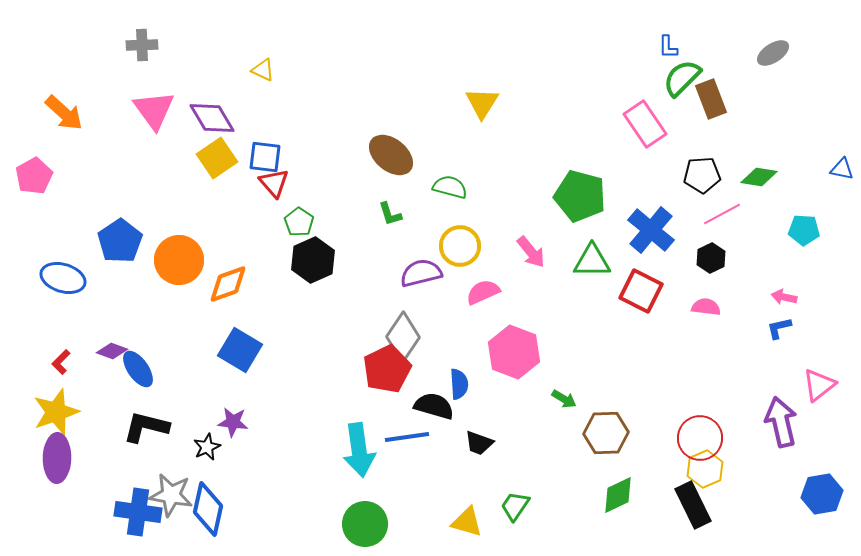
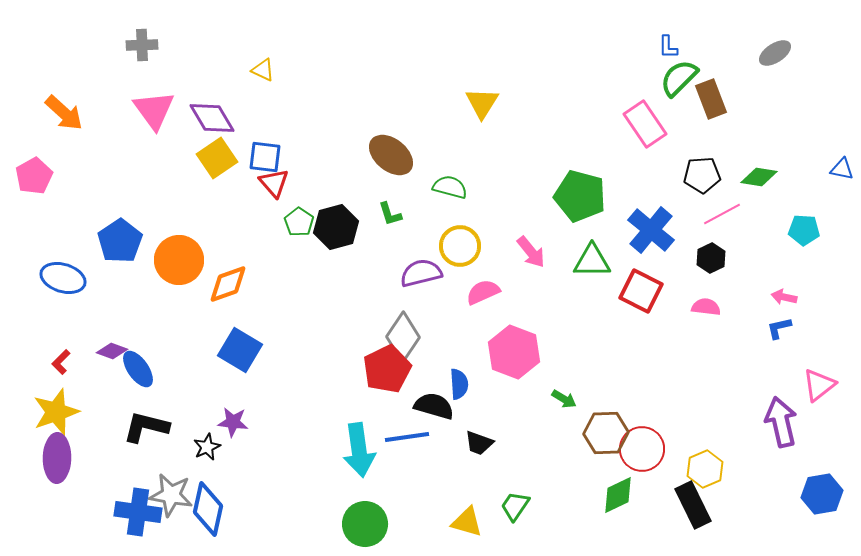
gray ellipse at (773, 53): moved 2 px right
green semicircle at (682, 78): moved 3 px left
black hexagon at (313, 260): moved 23 px right, 33 px up; rotated 9 degrees clockwise
red circle at (700, 438): moved 58 px left, 11 px down
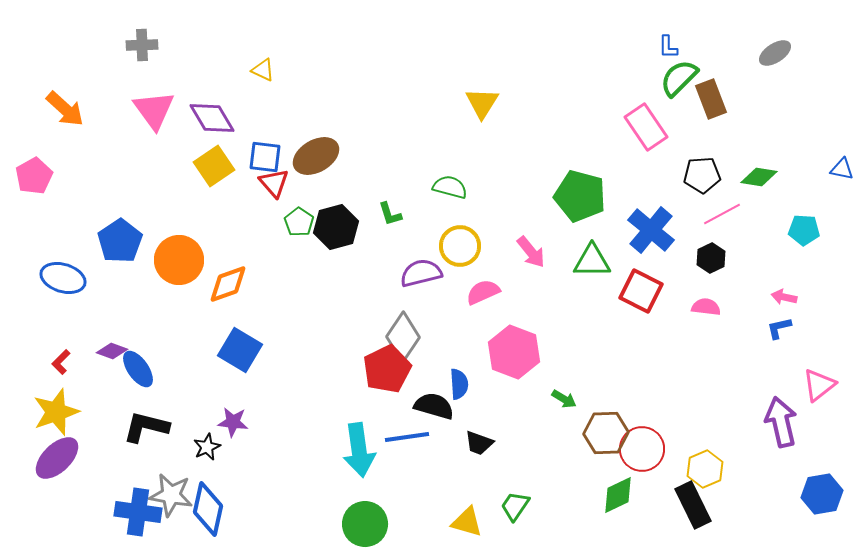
orange arrow at (64, 113): moved 1 px right, 4 px up
pink rectangle at (645, 124): moved 1 px right, 3 px down
brown ellipse at (391, 155): moved 75 px left, 1 px down; rotated 69 degrees counterclockwise
yellow square at (217, 158): moved 3 px left, 8 px down
purple ellipse at (57, 458): rotated 45 degrees clockwise
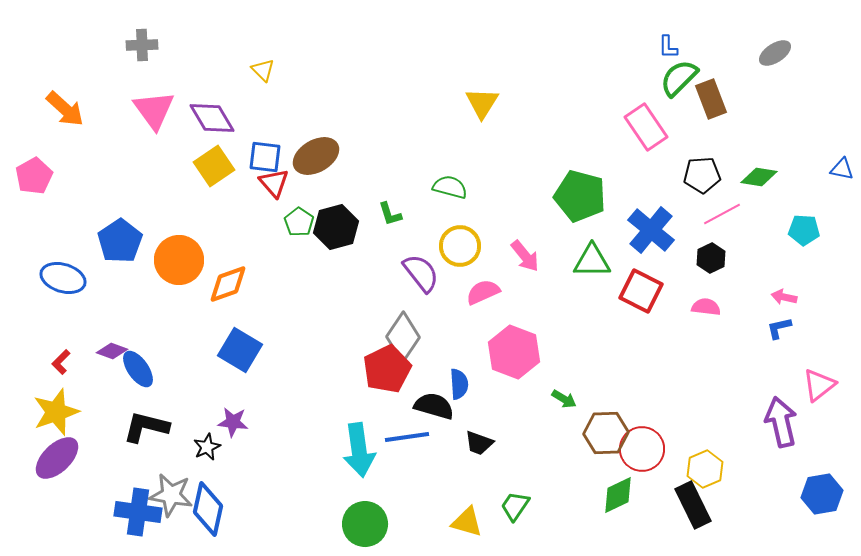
yellow triangle at (263, 70): rotated 20 degrees clockwise
pink arrow at (531, 252): moved 6 px left, 4 px down
purple semicircle at (421, 273): rotated 66 degrees clockwise
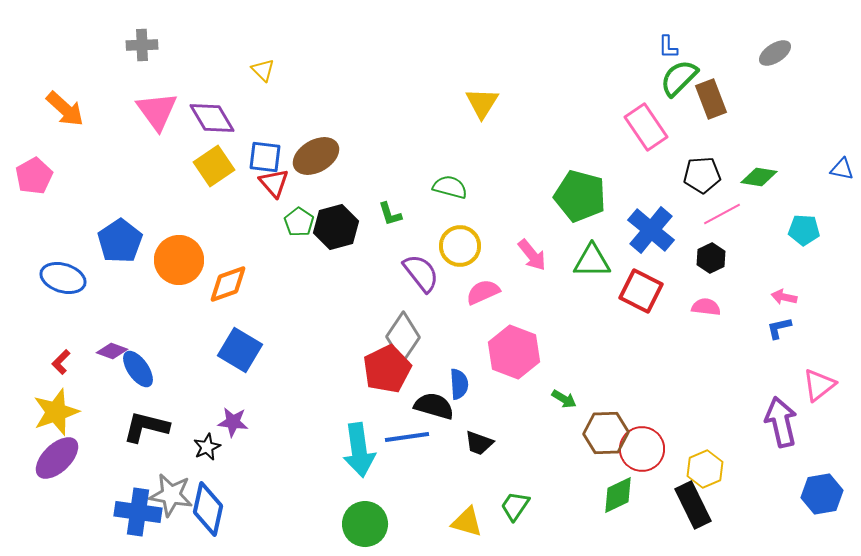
pink triangle at (154, 110): moved 3 px right, 1 px down
pink arrow at (525, 256): moved 7 px right, 1 px up
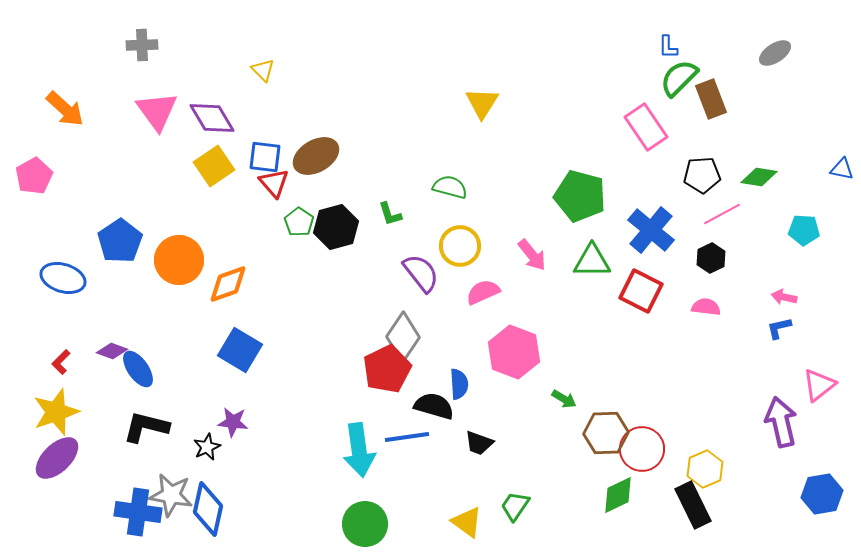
yellow triangle at (467, 522): rotated 20 degrees clockwise
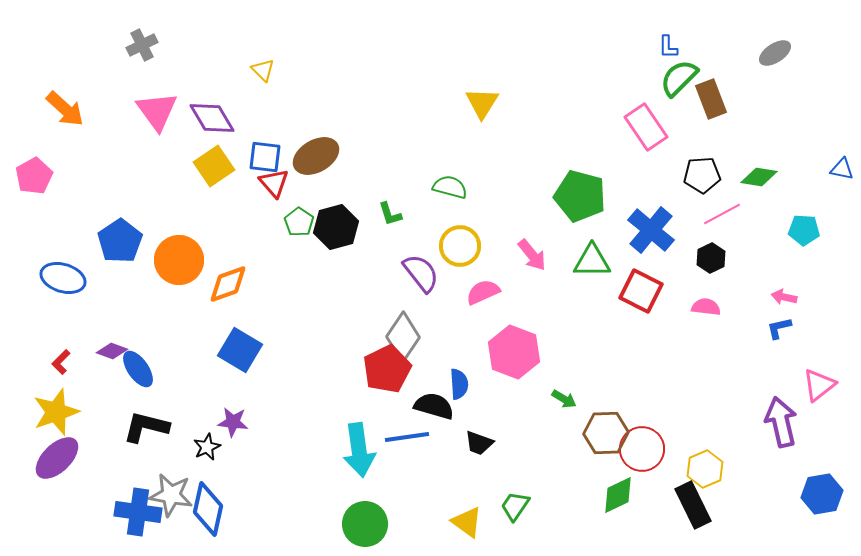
gray cross at (142, 45): rotated 24 degrees counterclockwise
